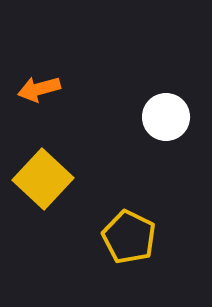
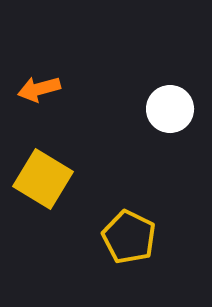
white circle: moved 4 px right, 8 px up
yellow square: rotated 12 degrees counterclockwise
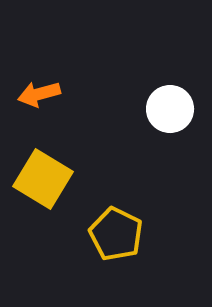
orange arrow: moved 5 px down
yellow pentagon: moved 13 px left, 3 px up
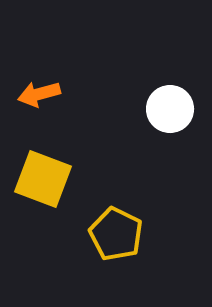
yellow square: rotated 10 degrees counterclockwise
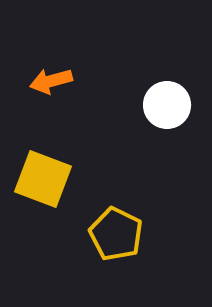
orange arrow: moved 12 px right, 13 px up
white circle: moved 3 px left, 4 px up
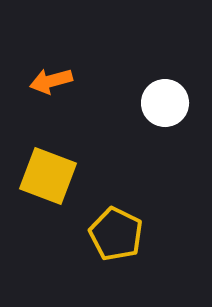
white circle: moved 2 px left, 2 px up
yellow square: moved 5 px right, 3 px up
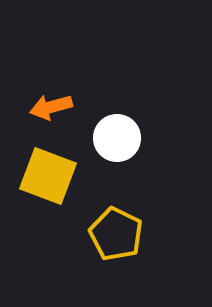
orange arrow: moved 26 px down
white circle: moved 48 px left, 35 px down
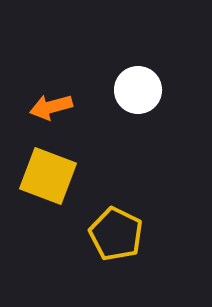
white circle: moved 21 px right, 48 px up
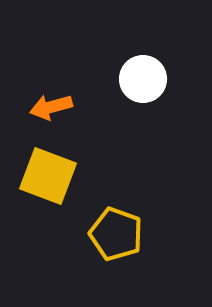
white circle: moved 5 px right, 11 px up
yellow pentagon: rotated 6 degrees counterclockwise
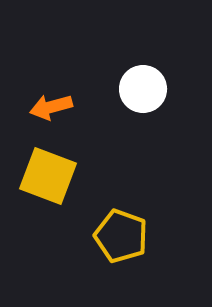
white circle: moved 10 px down
yellow pentagon: moved 5 px right, 2 px down
